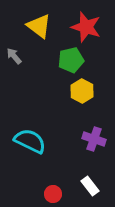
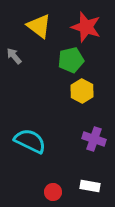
white rectangle: rotated 42 degrees counterclockwise
red circle: moved 2 px up
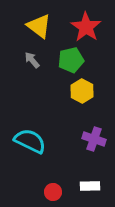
red star: rotated 16 degrees clockwise
gray arrow: moved 18 px right, 4 px down
white rectangle: rotated 12 degrees counterclockwise
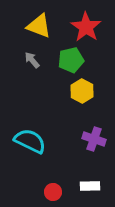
yellow triangle: rotated 16 degrees counterclockwise
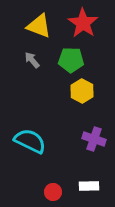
red star: moved 3 px left, 4 px up
green pentagon: rotated 15 degrees clockwise
white rectangle: moved 1 px left
